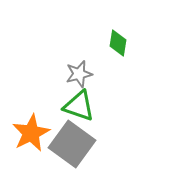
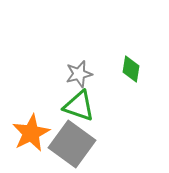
green diamond: moved 13 px right, 26 px down
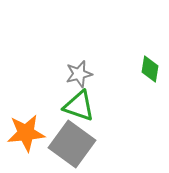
green diamond: moved 19 px right
orange star: moved 5 px left; rotated 21 degrees clockwise
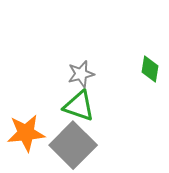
gray star: moved 2 px right
gray square: moved 1 px right, 1 px down; rotated 9 degrees clockwise
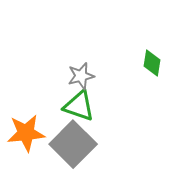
green diamond: moved 2 px right, 6 px up
gray star: moved 2 px down
gray square: moved 1 px up
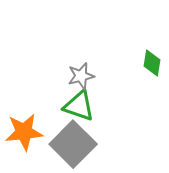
orange star: moved 2 px left, 1 px up
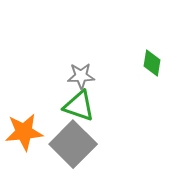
gray star: rotated 12 degrees clockwise
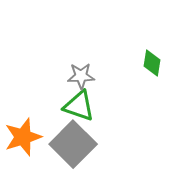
orange star: moved 1 px left, 5 px down; rotated 12 degrees counterclockwise
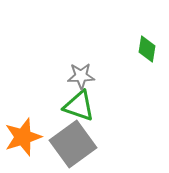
green diamond: moved 5 px left, 14 px up
gray square: rotated 9 degrees clockwise
